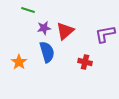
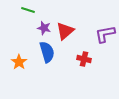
purple star: rotated 24 degrees clockwise
red cross: moved 1 px left, 3 px up
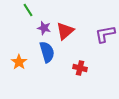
green line: rotated 40 degrees clockwise
red cross: moved 4 px left, 9 px down
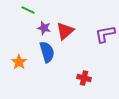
green line: rotated 32 degrees counterclockwise
red cross: moved 4 px right, 10 px down
